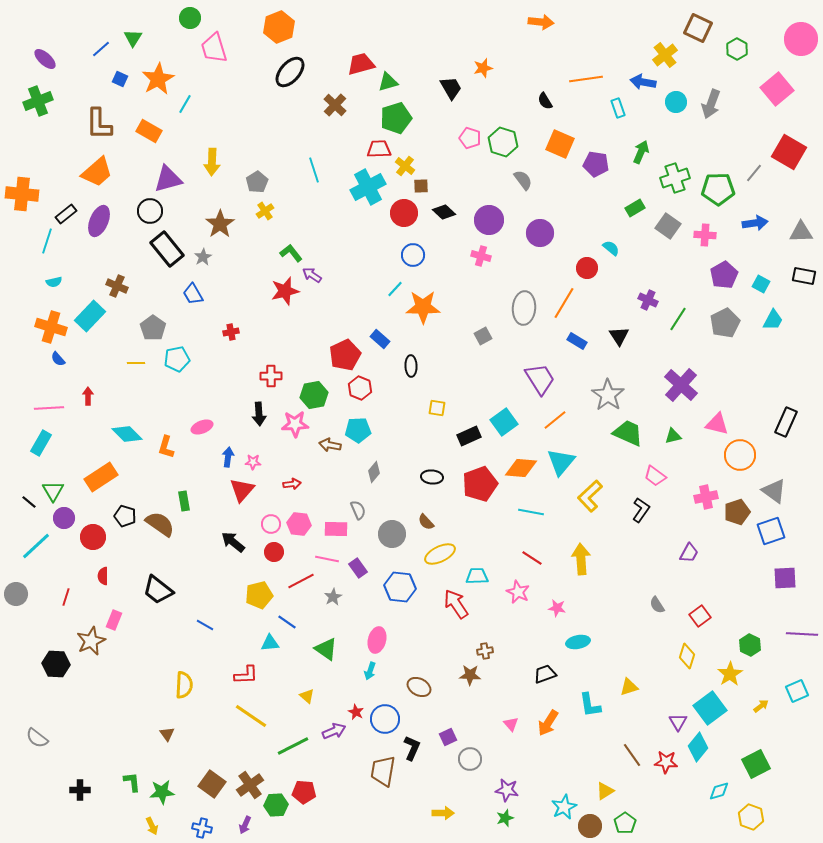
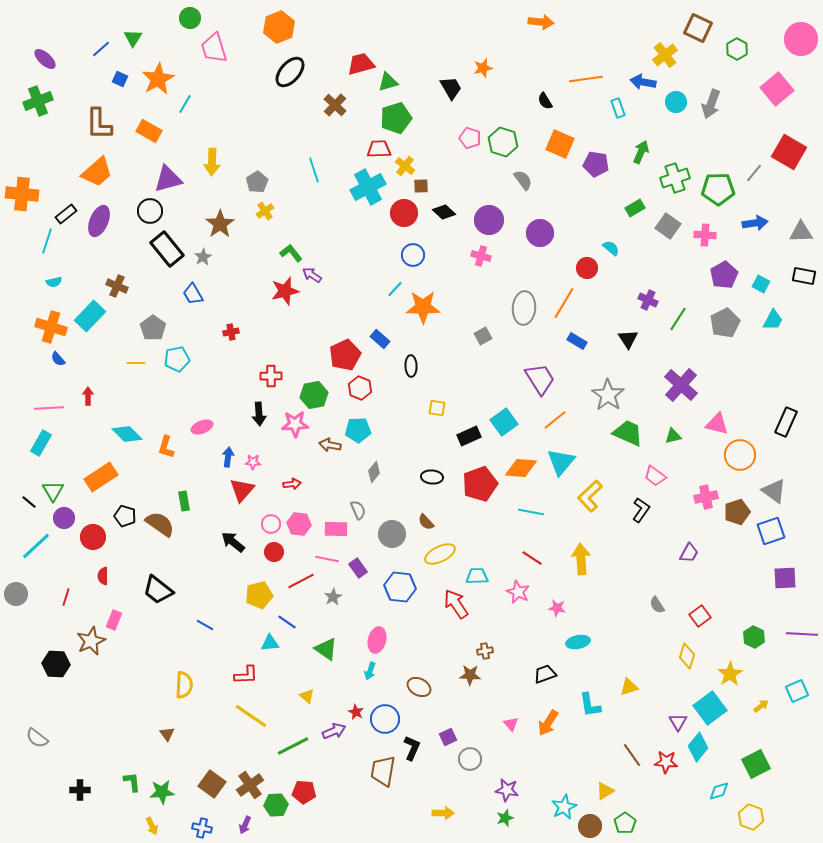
black triangle at (619, 336): moved 9 px right, 3 px down
green hexagon at (750, 645): moved 4 px right, 8 px up
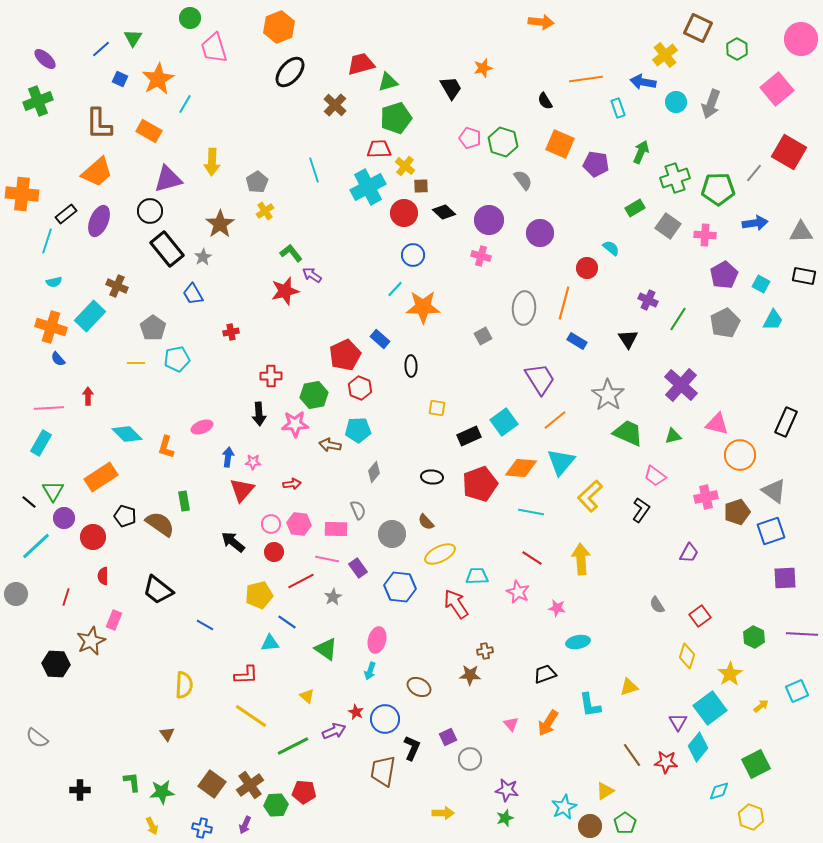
orange line at (564, 303): rotated 16 degrees counterclockwise
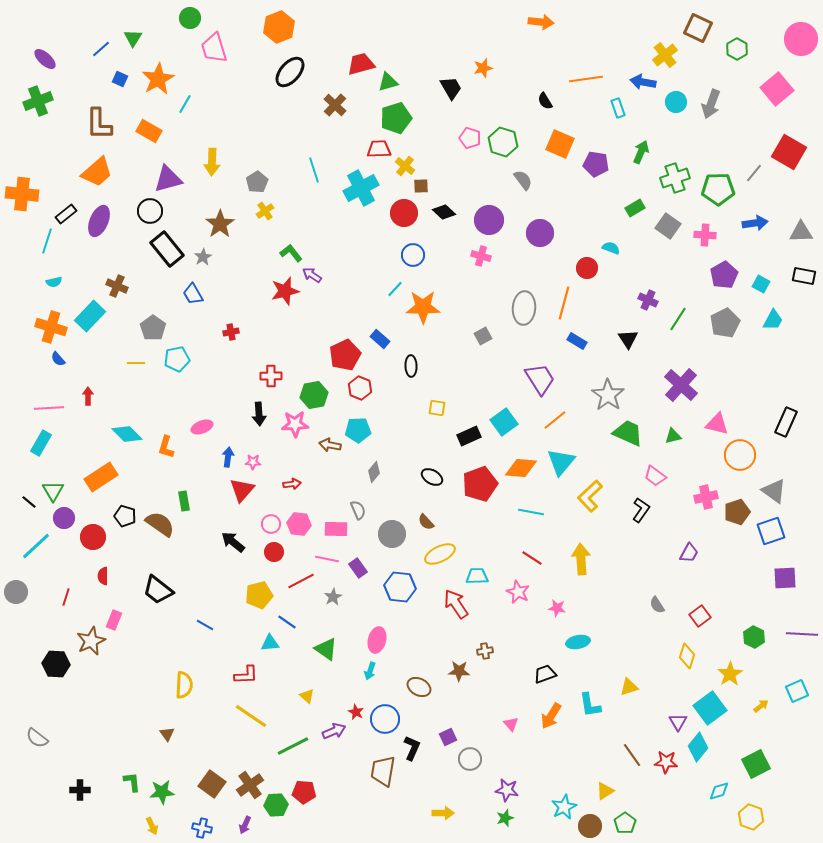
cyan cross at (368, 187): moved 7 px left, 1 px down
cyan semicircle at (611, 248): rotated 18 degrees counterclockwise
black ellipse at (432, 477): rotated 25 degrees clockwise
gray circle at (16, 594): moved 2 px up
brown star at (470, 675): moved 11 px left, 4 px up
orange arrow at (548, 723): moved 3 px right, 7 px up
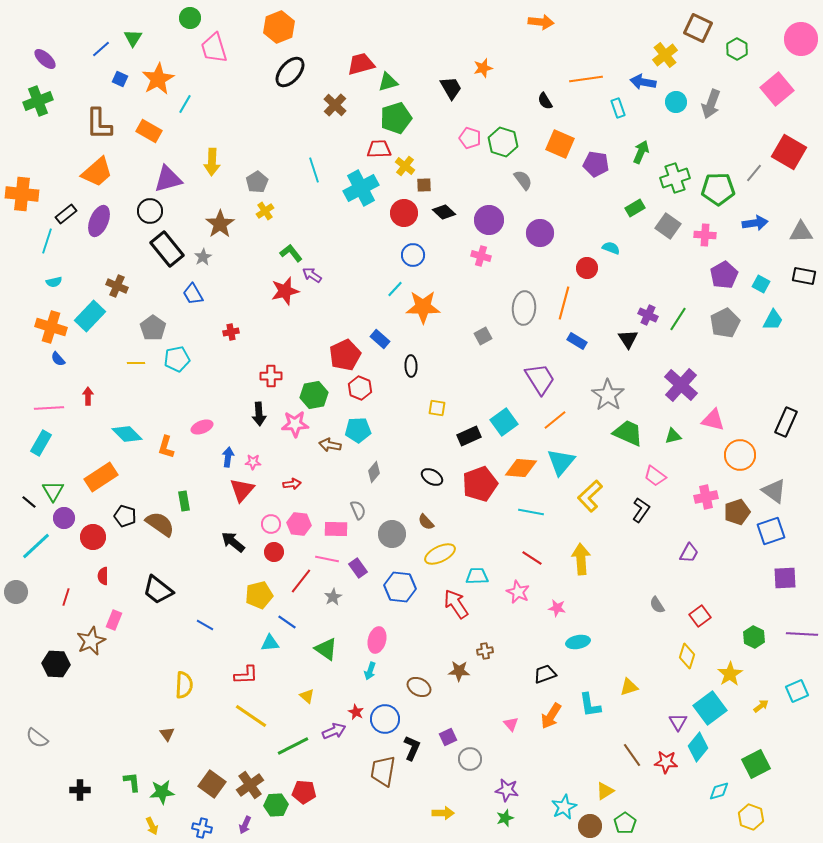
brown square at (421, 186): moved 3 px right, 1 px up
purple cross at (648, 300): moved 15 px down
pink triangle at (717, 424): moved 4 px left, 4 px up
red line at (301, 581): rotated 24 degrees counterclockwise
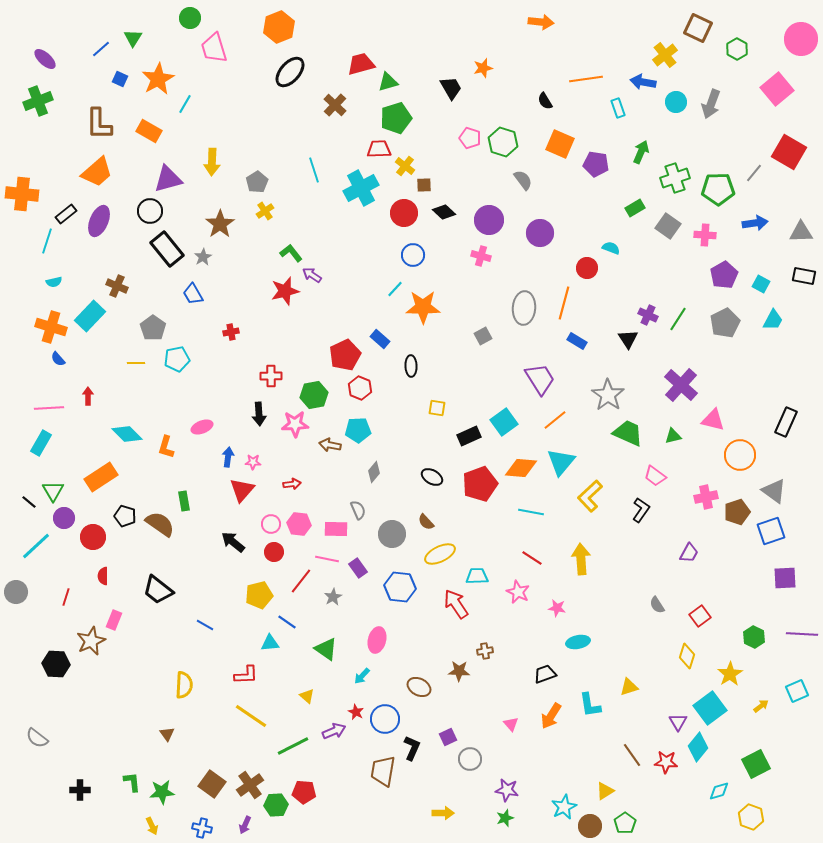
cyan arrow at (370, 671): moved 8 px left, 5 px down; rotated 24 degrees clockwise
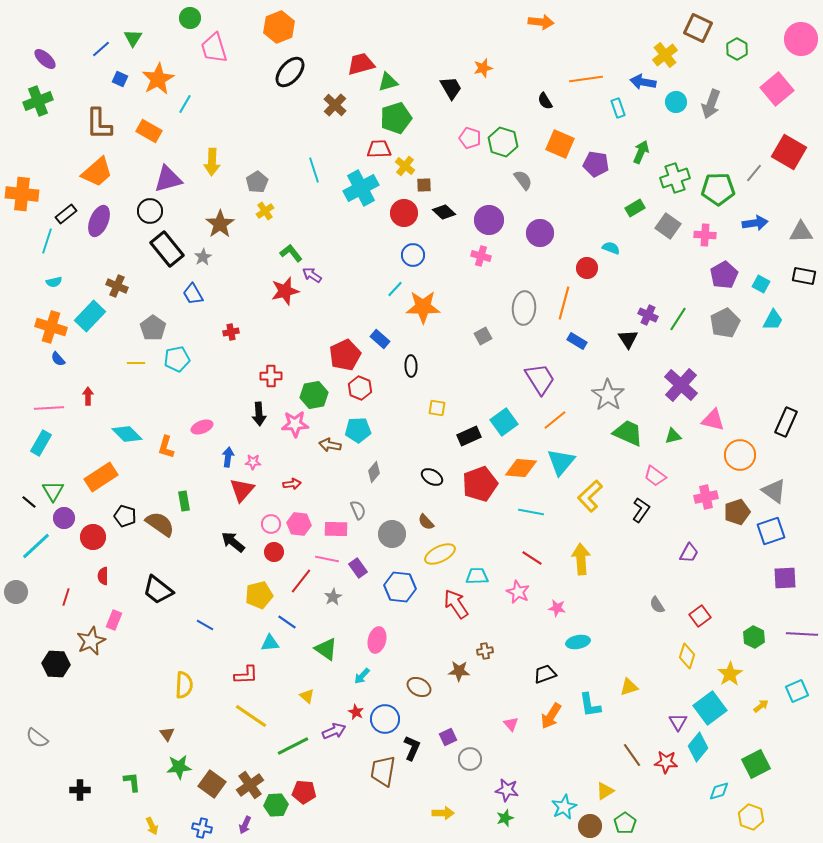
green star at (162, 792): moved 17 px right, 25 px up
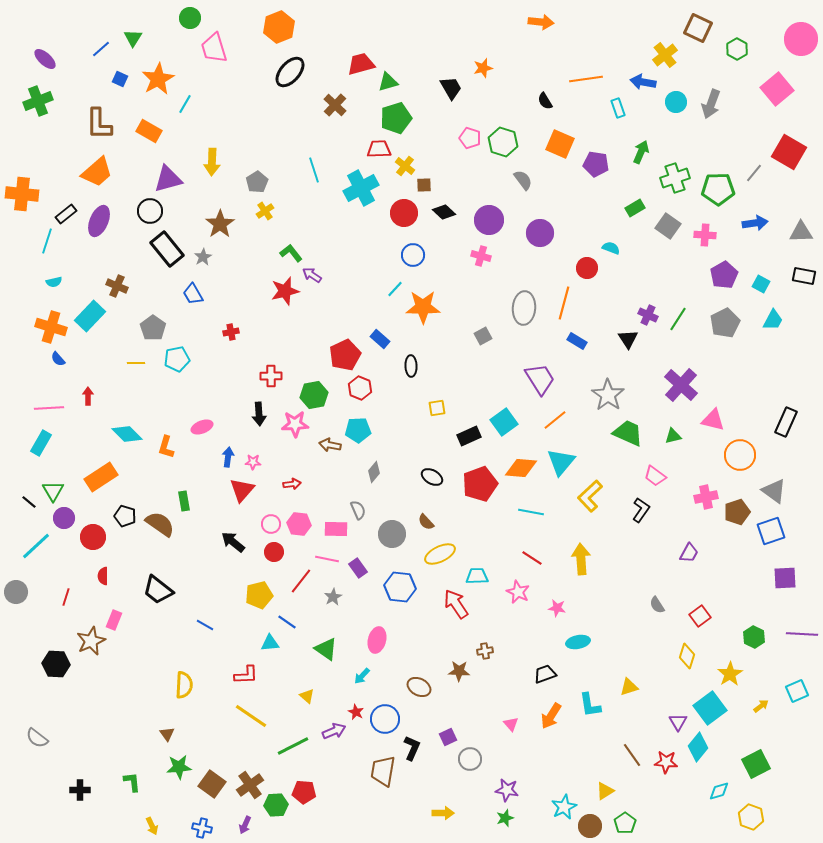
yellow square at (437, 408): rotated 18 degrees counterclockwise
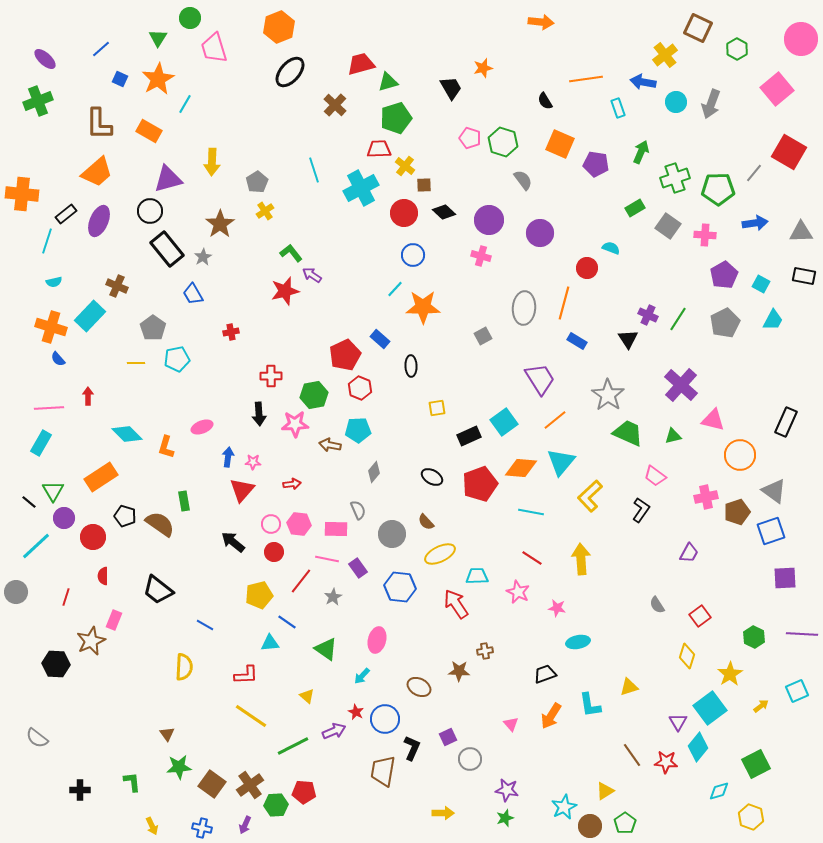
green triangle at (133, 38): moved 25 px right
yellow semicircle at (184, 685): moved 18 px up
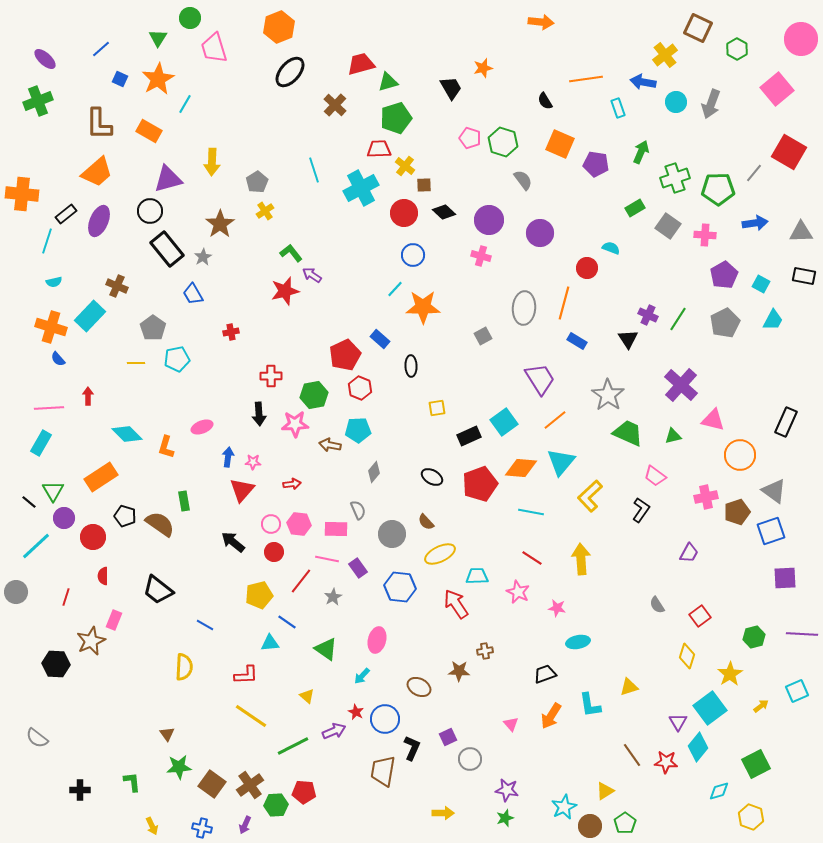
green hexagon at (754, 637): rotated 20 degrees clockwise
